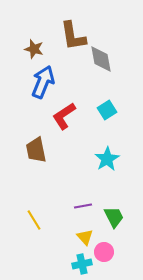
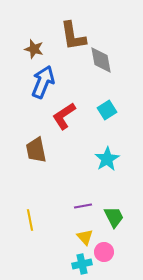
gray diamond: moved 1 px down
yellow line: moved 4 px left; rotated 20 degrees clockwise
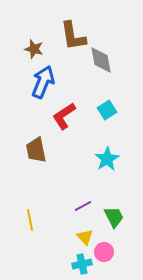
purple line: rotated 18 degrees counterclockwise
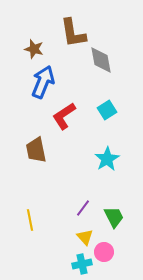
brown L-shape: moved 3 px up
purple line: moved 2 px down; rotated 24 degrees counterclockwise
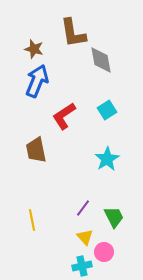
blue arrow: moved 6 px left, 1 px up
yellow line: moved 2 px right
cyan cross: moved 2 px down
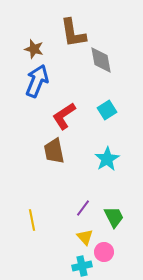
brown trapezoid: moved 18 px right, 1 px down
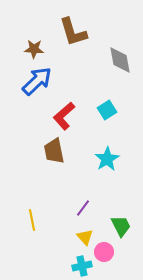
brown L-shape: moved 1 px up; rotated 8 degrees counterclockwise
brown star: rotated 12 degrees counterclockwise
gray diamond: moved 19 px right
blue arrow: rotated 24 degrees clockwise
red L-shape: rotated 8 degrees counterclockwise
green trapezoid: moved 7 px right, 9 px down
